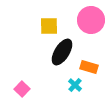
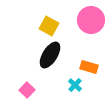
yellow square: rotated 30 degrees clockwise
black ellipse: moved 12 px left, 3 px down
pink square: moved 5 px right, 1 px down
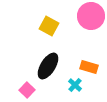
pink circle: moved 4 px up
black ellipse: moved 2 px left, 11 px down
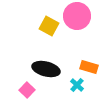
pink circle: moved 14 px left
black ellipse: moved 2 px left, 3 px down; rotated 72 degrees clockwise
cyan cross: moved 2 px right
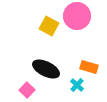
black ellipse: rotated 12 degrees clockwise
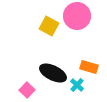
black ellipse: moved 7 px right, 4 px down
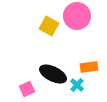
orange rectangle: rotated 24 degrees counterclockwise
black ellipse: moved 1 px down
pink square: moved 1 px up; rotated 21 degrees clockwise
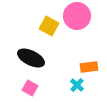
black ellipse: moved 22 px left, 16 px up
pink square: moved 3 px right, 1 px up; rotated 35 degrees counterclockwise
